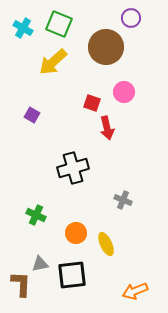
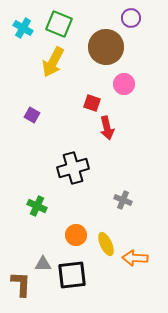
yellow arrow: rotated 20 degrees counterclockwise
pink circle: moved 8 px up
green cross: moved 1 px right, 9 px up
orange circle: moved 2 px down
gray triangle: moved 3 px right; rotated 12 degrees clockwise
orange arrow: moved 33 px up; rotated 25 degrees clockwise
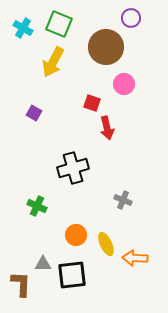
purple square: moved 2 px right, 2 px up
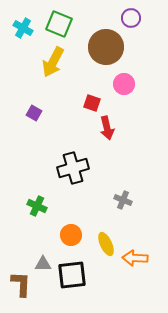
orange circle: moved 5 px left
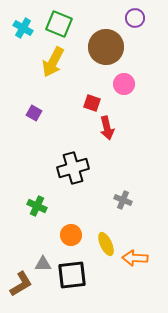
purple circle: moved 4 px right
brown L-shape: rotated 56 degrees clockwise
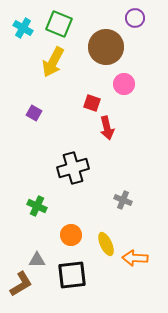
gray triangle: moved 6 px left, 4 px up
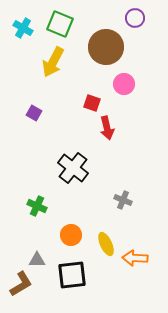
green square: moved 1 px right
black cross: rotated 36 degrees counterclockwise
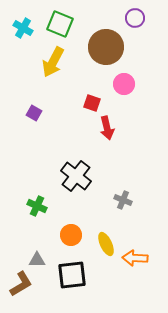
black cross: moved 3 px right, 8 px down
